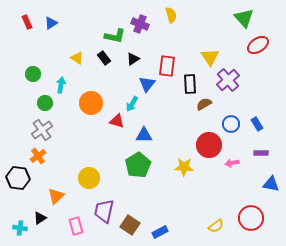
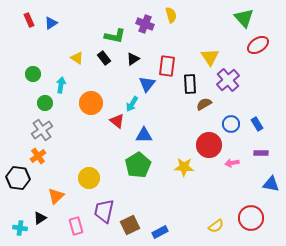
red rectangle at (27, 22): moved 2 px right, 2 px up
purple cross at (140, 24): moved 5 px right
red triangle at (117, 121): rotated 21 degrees clockwise
brown square at (130, 225): rotated 30 degrees clockwise
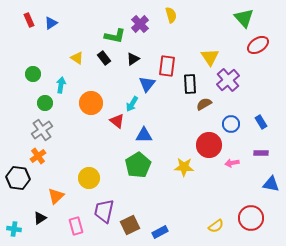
purple cross at (145, 24): moved 5 px left; rotated 24 degrees clockwise
blue rectangle at (257, 124): moved 4 px right, 2 px up
cyan cross at (20, 228): moved 6 px left, 1 px down
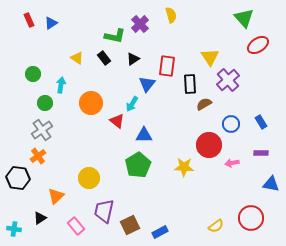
pink rectangle at (76, 226): rotated 24 degrees counterclockwise
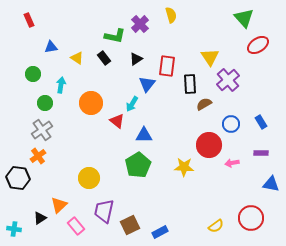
blue triangle at (51, 23): moved 24 px down; rotated 24 degrees clockwise
black triangle at (133, 59): moved 3 px right
orange triangle at (56, 196): moved 3 px right, 9 px down
